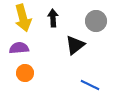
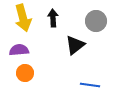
purple semicircle: moved 2 px down
blue line: rotated 18 degrees counterclockwise
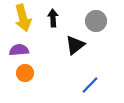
blue line: rotated 54 degrees counterclockwise
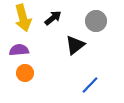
black arrow: rotated 54 degrees clockwise
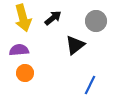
blue line: rotated 18 degrees counterclockwise
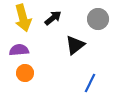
gray circle: moved 2 px right, 2 px up
blue line: moved 2 px up
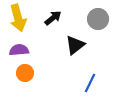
yellow arrow: moved 5 px left
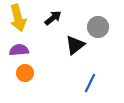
gray circle: moved 8 px down
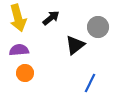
black arrow: moved 2 px left
